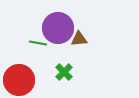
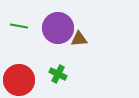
green line: moved 19 px left, 17 px up
green cross: moved 6 px left, 2 px down; rotated 18 degrees counterclockwise
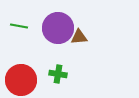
brown triangle: moved 2 px up
green cross: rotated 18 degrees counterclockwise
red circle: moved 2 px right
